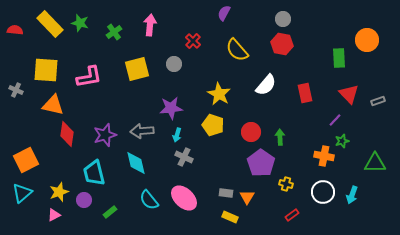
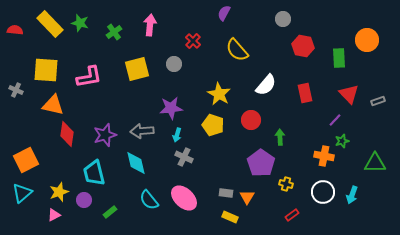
red hexagon at (282, 44): moved 21 px right, 2 px down
red circle at (251, 132): moved 12 px up
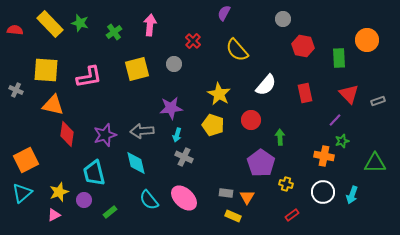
yellow rectangle at (230, 217): moved 3 px right, 1 px up
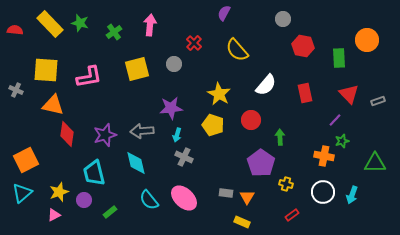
red cross at (193, 41): moved 1 px right, 2 px down
yellow rectangle at (233, 216): moved 9 px right, 6 px down
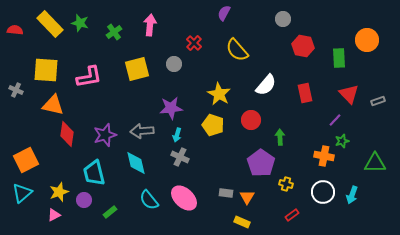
gray cross at (184, 157): moved 4 px left
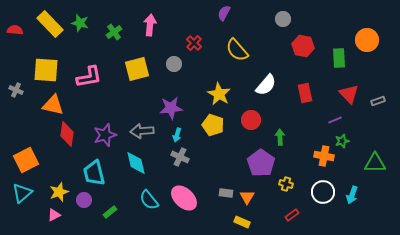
purple line at (335, 120): rotated 24 degrees clockwise
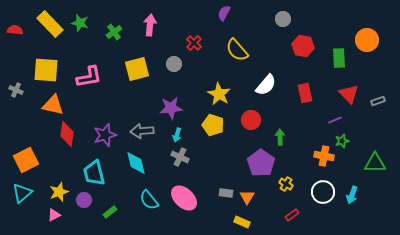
yellow cross at (286, 184): rotated 16 degrees clockwise
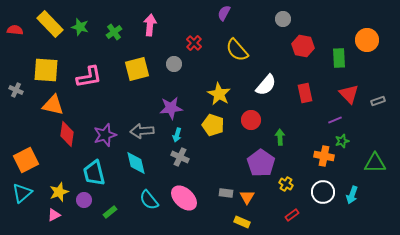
green star at (80, 23): moved 4 px down
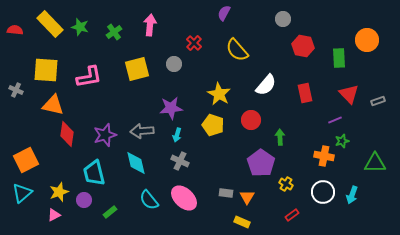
gray cross at (180, 157): moved 4 px down
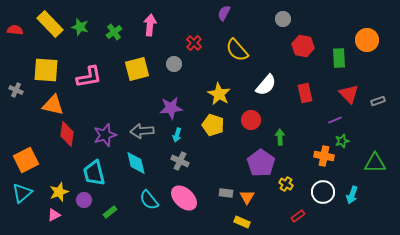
red rectangle at (292, 215): moved 6 px right, 1 px down
